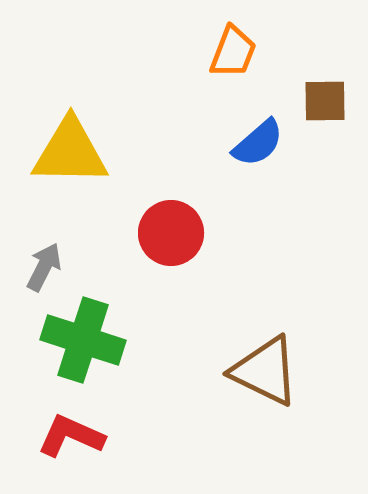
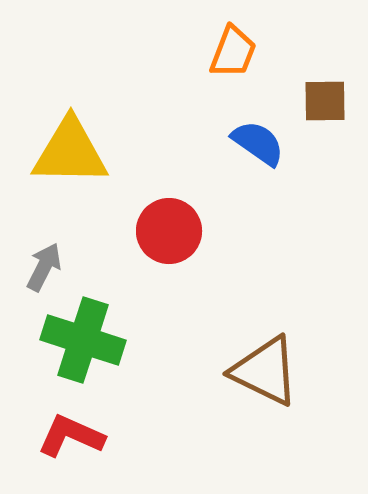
blue semicircle: rotated 104 degrees counterclockwise
red circle: moved 2 px left, 2 px up
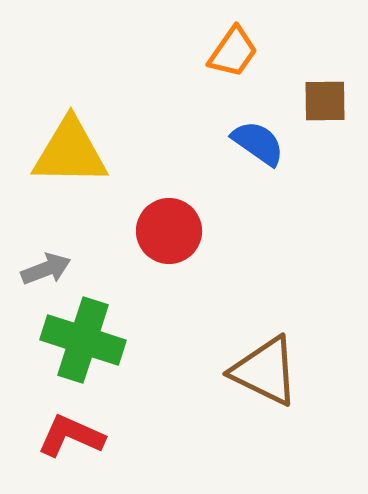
orange trapezoid: rotated 14 degrees clockwise
gray arrow: moved 2 px right, 2 px down; rotated 42 degrees clockwise
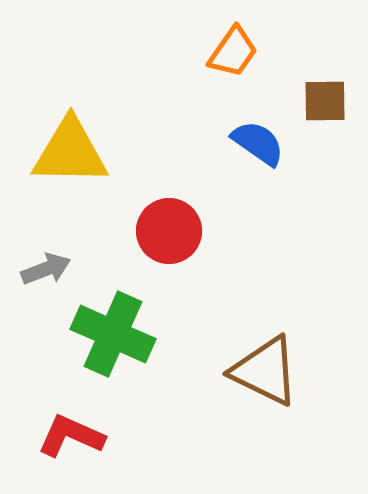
green cross: moved 30 px right, 6 px up; rotated 6 degrees clockwise
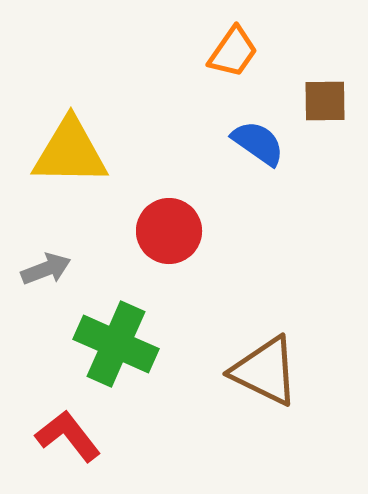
green cross: moved 3 px right, 10 px down
red L-shape: moved 3 px left; rotated 28 degrees clockwise
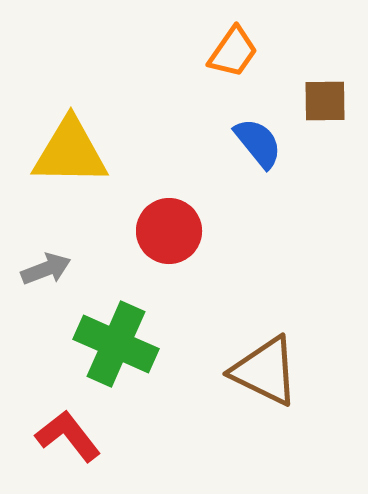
blue semicircle: rotated 16 degrees clockwise
